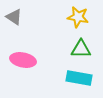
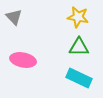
gray triangle: rotated 12 degrees clockwise
green triangle: moved 2 px left, 2 px up
cyan rectangle: rotated 15 degrees clockwise
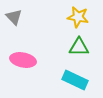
cyan rectangle: moved 4 px left, 2 px down
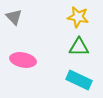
cyan rectangle: moved 4 px right
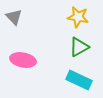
green triangle: rotated 30 degrees counterclockwise
